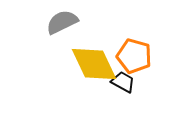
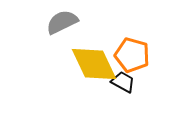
orange pentagon: moved 2 px left, 1 px up
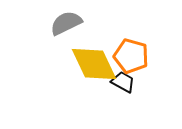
gray semicircle: moved 4 px right, 1 px down
orange pentagon: moved 1 px left, 1 px down
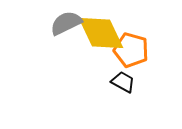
orange pentagon: moved 6 px up
yellow diamond: moved 7 px right, 31 px up
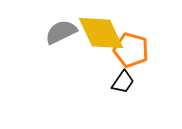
gray semicircle: moved 5 px left, 9 px down
black trapezoid: rotated 95 degrees clockwise
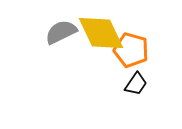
black trapezoid: moved 13 px right, 2 px down
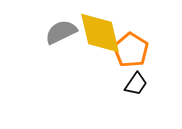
yellow diamond: moved 1 px left; rotated 12 degrees clockwise
orange pentagon: rotated 16 degrees clockwise
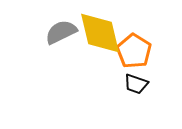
orange pentagon: moved 3 px right, 1 px down
black trapezoid: rotated 75 degrees clockwise
